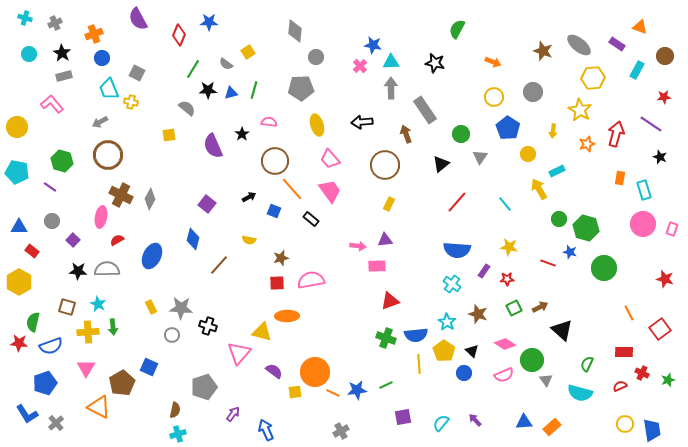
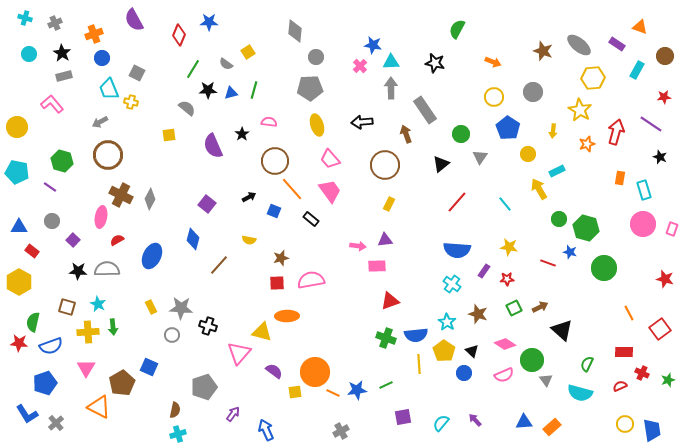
purple semicircle at (138, 19): moved 4 px left, 1 px down
gray pentagon at (301, 88): moved 9 px right
red arrow at (616, 134): moved 2 px up
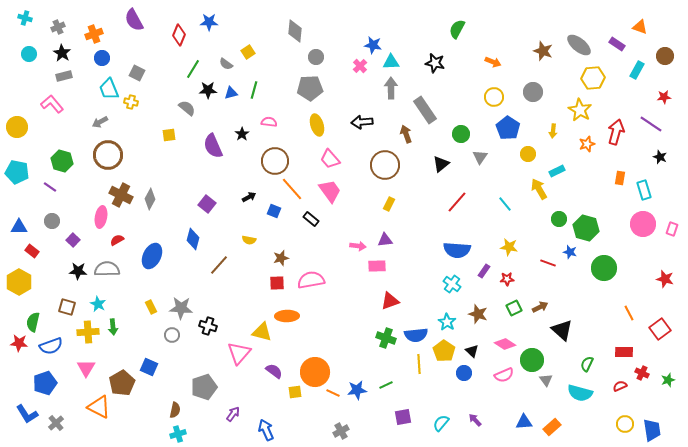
gray cross at (55, 23): moved 3 px right, 4 px down
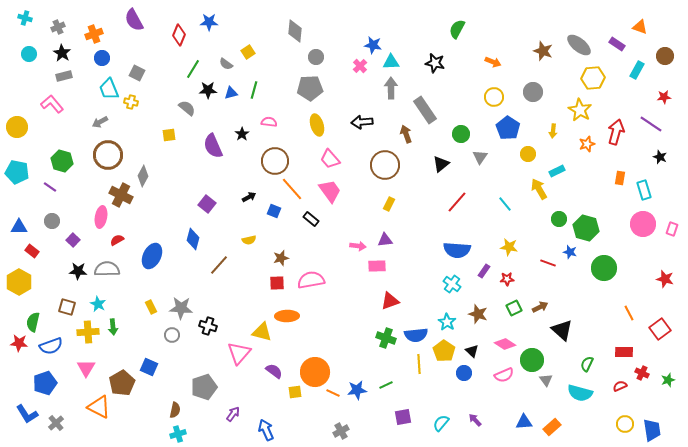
gray diamond at (150, 199): moved 7 px left, 23 px up
yellow semicircle at (249, 240): rotated 24 degrees counterclockwise
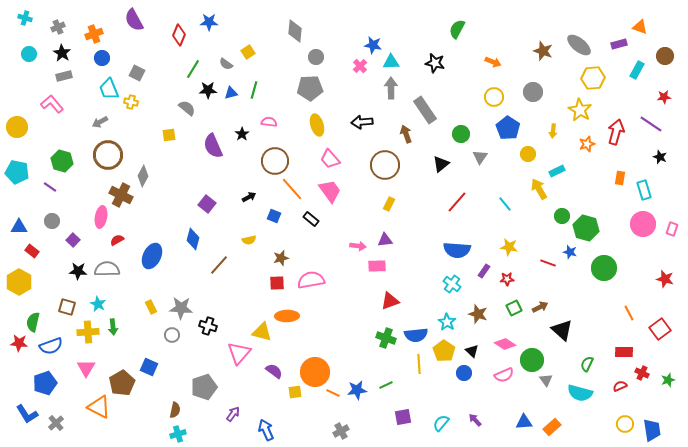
purple rectangle at (617, 44): moved 2 px right; rotated 49 degrees counterclockwise
blue square at (274, 211): moved 5 px down
green circle at (559, 219): moved 3 px right, 3 px up
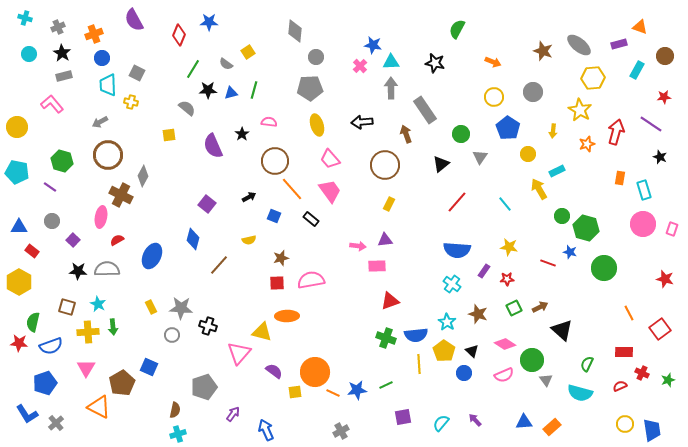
cyan trapezoid at (109, 89): moved 1 px left, 4 px up; rotated 20 degrees clockwise
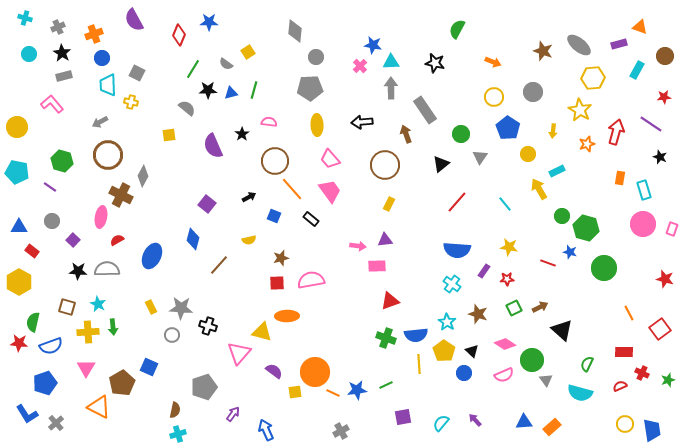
yellow ellipse at (317, 125): rotated 15 degrees clockwise
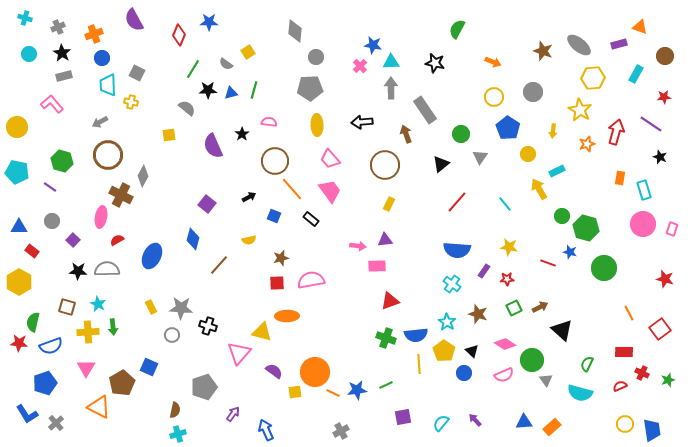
cyan rectangle at (637, 70): moved 1 px left, 4 px down
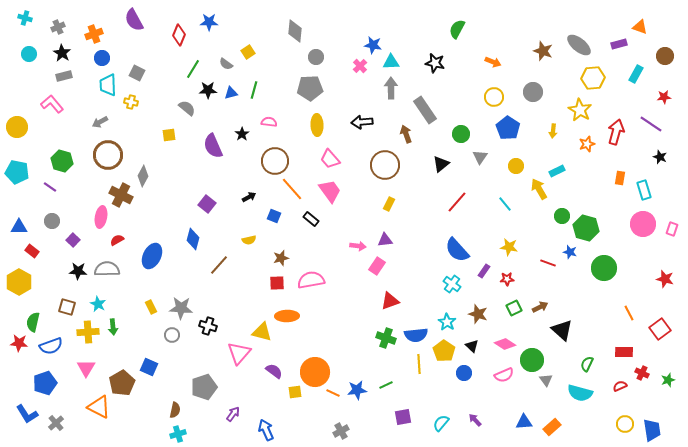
yellow circle at (528, 154): moved 12 px left, 12 px down
blue semicircle at (457, 250): rotated 44 degrees clockwise
pink rectangle at (377, 266): rotated 54 degrees counterclockwise
black triangle at (472, 351): moved 5 px up
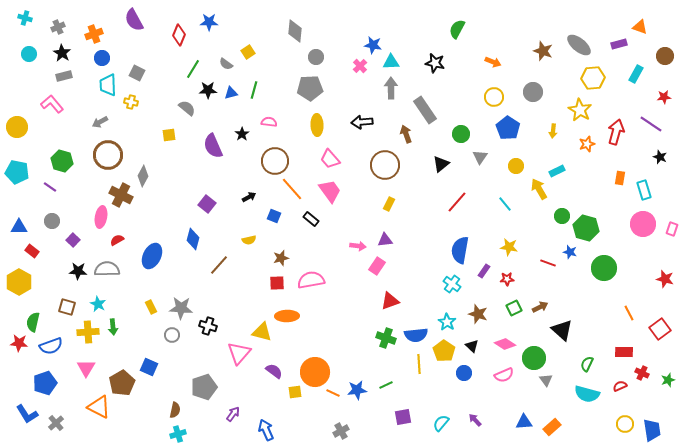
blue semicircle at (457, 250): moved 3 px right; rotated 52 degrees clockwise
green circle at (532, 360): moved 2 px right, 2 px up
cyan semicircle at (580, 393): moved 7 px right, 1 px down
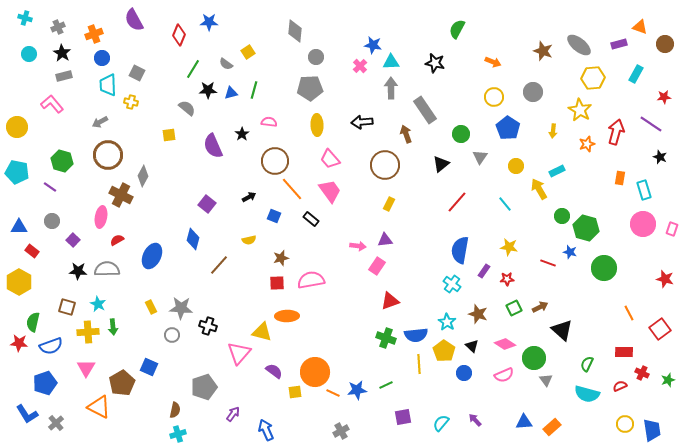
brown circle at (665, 56): moved 12 px up
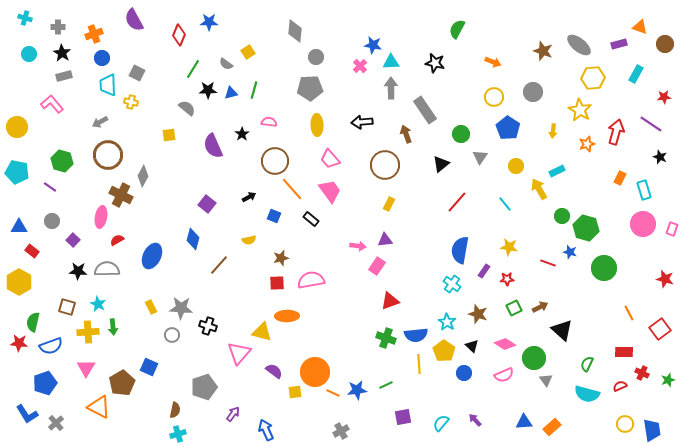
gray cross at (58, 27): rotated 24 degrees clockwise
orange rectangle at (620, 178): rotated 16 degrees clockwise
